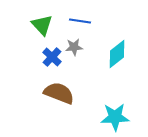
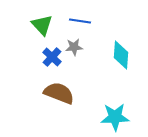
cyan diamond: moved 4 px right, 1 px down; rotated 48 degrees counterclockwise
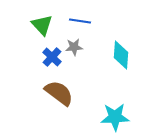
brown semicircle: rotated 16 degrees clockwise
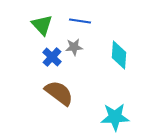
cyan diamond: moved 2 px left
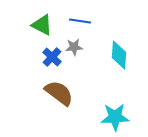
green triangle: rotated 20 degrees counterclockwise
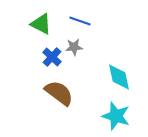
blue line: rotated 10 degrees clockwise
green triangle: moved 1 px left, 1 px up
cyan diamond: moved 22 px down; rotated 16 degrees counterclockwise
cyan star: moved 1 px right, 1 px up; rotated 20 degrees clockwise
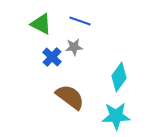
cyan diamond: rotated 48 degrees clockwise
brown semicircle: moved 11 px right, 4 px down
cyan star: rotated 20 degrees counterclockwise
